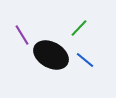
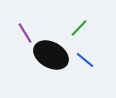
purple line: moved 3 px right, 2 px up
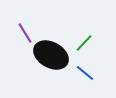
green line: moved 5 px right, 15 px down
blue line: moved 13 px down
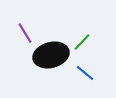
green line: moved 2 px left, 1 px up
black ellipse: rotated 44 degrees counterclockwise
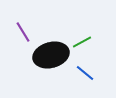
purple line: moved 2 px left, 1 px up
green line: rotated 18 degrees clockwise
